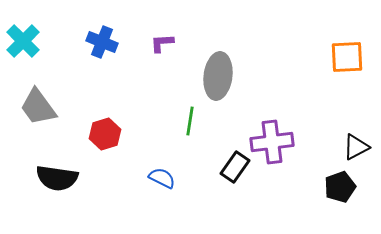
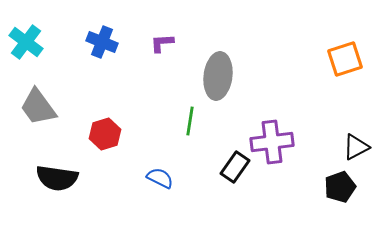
cyan cross: moved 3 px right, 1 px down; rotated 8 degrees counterclockwise
orange square: moved 2 px left, 2 px down; rotated 15 degrees counterclockwise
blue semicircle: moved 2 px left
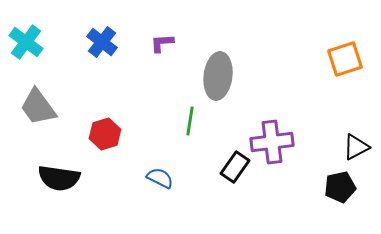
blue cross: rotated 16 degrees clockwise
black semicircle: moved 2 px right
black pentagon: rotated 8 degrees clockwise
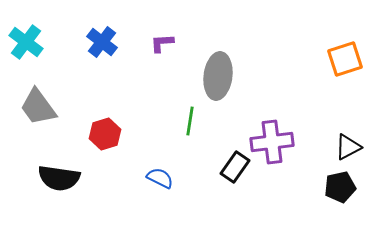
black triangle: moved 8 px left
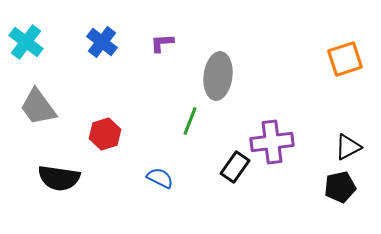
green line: rotated 12 degrees clockwise
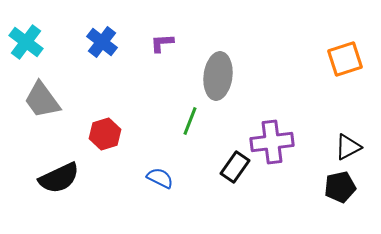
gray trapezoid: moved 4 px right, 7 px up
black semicircle: rotated 33 degrees counterclockwise
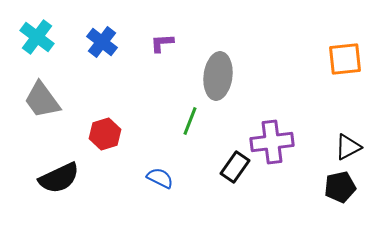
cyan cross: moved 11 px right, 5 px up
orange square: rotated 12 degrees clockwise
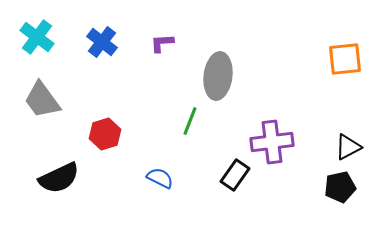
black rectangle: moved 8 px down
